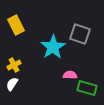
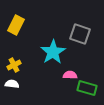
yellow rectangle: rotated 54 degrees clockwise
cyan star: moved 5 px down
white semicircle: rotated 64 degrees clockwise
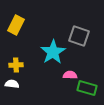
gray square: moved 1 px left, 2 px down
yellow cross: moved 2 px right; rotated 24 degrees clockwise
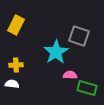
cyan star: moved 3 px right
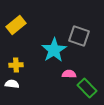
yellow rectangle: rotated 24 degrees clockwise
cyan star: moved 2 px left, 2 px up
pink semicircle: moved 1 px left, 1 px up
green rectangle: rotated 30 degrees clockwise
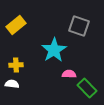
gray square: moved 10 px up
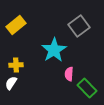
gray square: rotated 35 degrees clockwise
pink semicircle: rotated 88 degrees counterclockwise
white semicircle: moved 1 px left, 1 px up; rotated 64 degrees counterclockwise
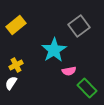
yellow cross: rotated 24 degrees counterclockwise
pink semicircle: moved 3 px up; rotated 104 degrees counterclockwise
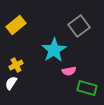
green rectangle: rotated 30 degrees counterclockwise
